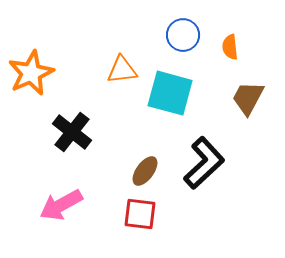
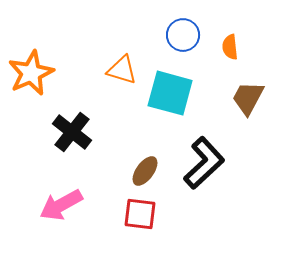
orange triangle: rotated 24 degrees clockwise
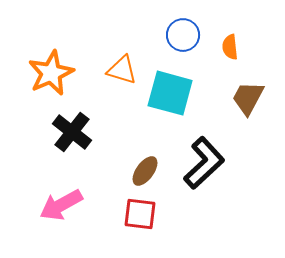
orange star: moved 20 px right
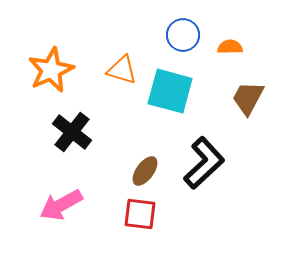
orange semicircle: rotated 95 degrees clockwise
orange star: moved 3 px up
cyan square: moved 2 px up
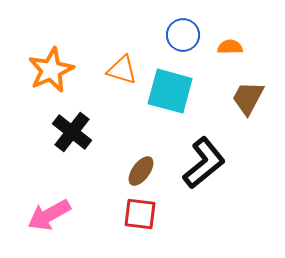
black L-shape: rotated 4 degrees clockwise
brown ellipse: moved 4 px left
pink arrow: moved 12 px left, 10 px down
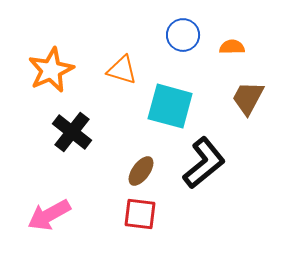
orange semicircle: moved 2 px right
cyan square: moved 15 px down
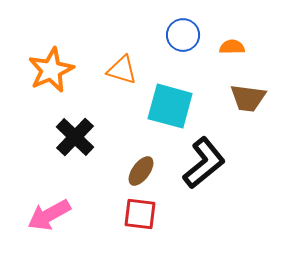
brown trapezoid: rotated 111 degrees counterclockwise
black cross: moved 3 px right, 5 px down; rotated 6 degrees clockwise
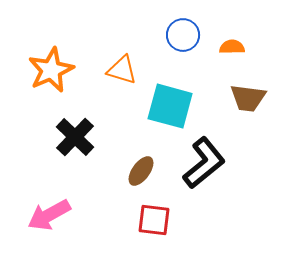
red square: moved 14 px right, 6 px down
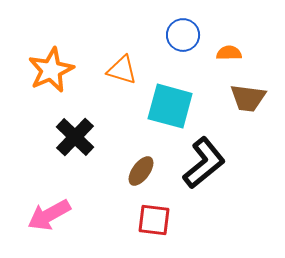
orange semicircle: moved 3 px left, 6 px down
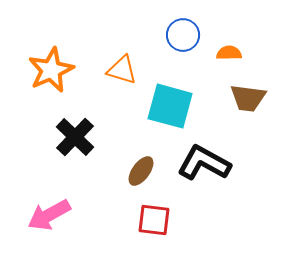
black L-shape: rotated 112 degrees counterclockwise
